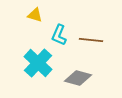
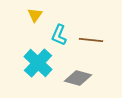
yellow triangle: rotated 49 degrees clockwise
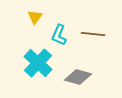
yellow triangle: moved 2 px down
brown line: moved 2 px right, 6 px up
gray diamond: moved 1 px up
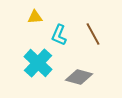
yellow triangle: rotated 49 degrees clockwise
brown line: rotated 55 degrees clockwise
gray diamond: moved 1 px right
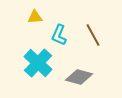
brown line: moved 1 px down
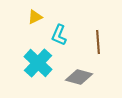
yellow triangle: rotated 21 degrees counterclockwise
brown line: moved 5 px right, 7 px down; rotated 25 degrees clockwise
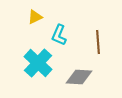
gray diamond: rotated 12 degrees counterclockwise
